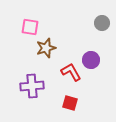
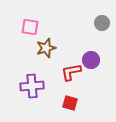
red L-shape: rotated 70 degrees counterclockwise
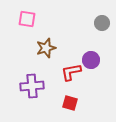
pink square: moved 3 px left, 8 px up
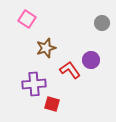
pink square: rotated 24 degrees clockwise
red L-shape: moved 1 px left, 2 px up; rotated 65 degrees clockwise
purple cross: moved 2 px right, 2 px up
red square: moved 18 px left, 1 px down
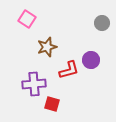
brown star: moved 1 px right, 1 px up
red L-shape: moved 1 px left; rotated 110 degrees clockwise
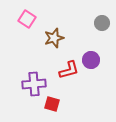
brown star: moved 7 px right, 9 px up
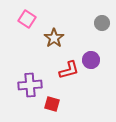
brown star: rotated 18 degrees counterclockwise
purple cross: moved 4 px left, 1 px down
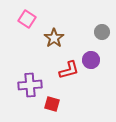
gray circle: moved 9 px down
